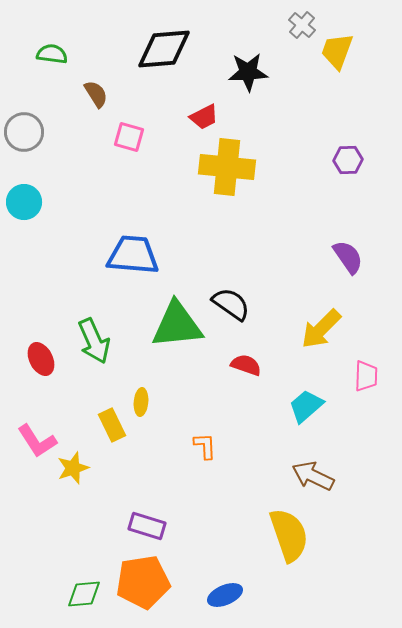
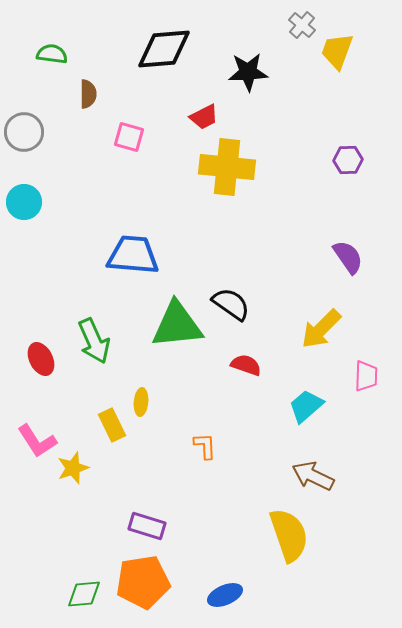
brown semicircle: moved 8 px left; rotated 32 degrees clockwise
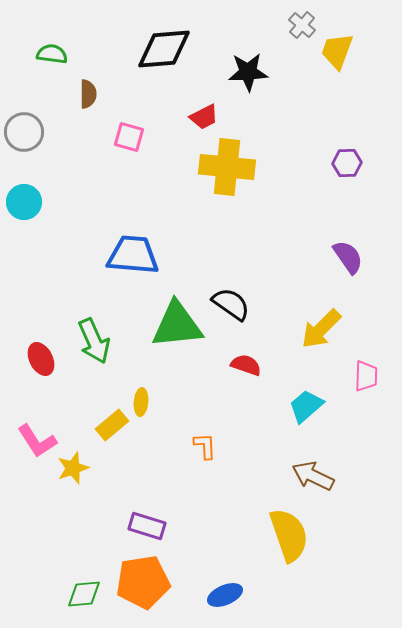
purple hexagon: moved 1 px left, 3 px down
yellow rectangle: rotated 76 degrees clockwise
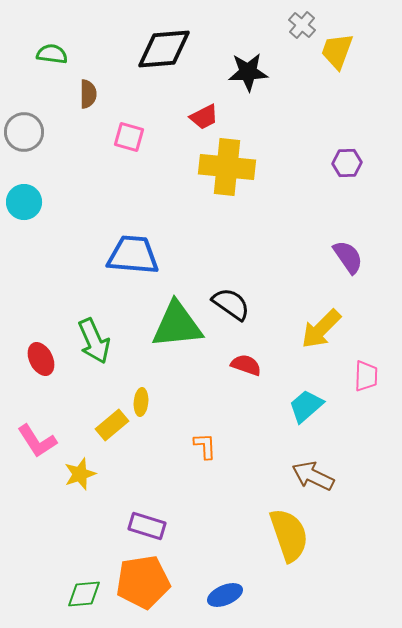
yellow star: moved 7 px right, 6 px down
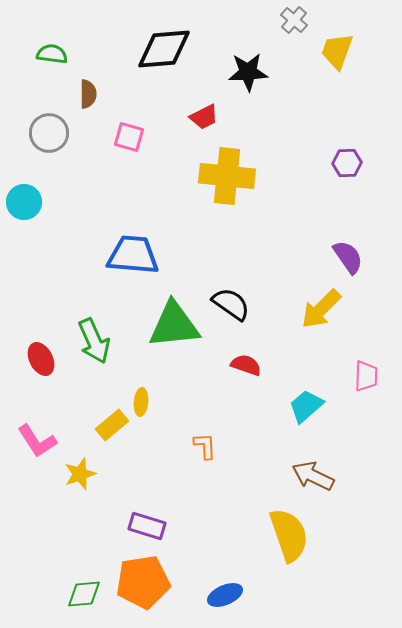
gray cross: moved 8 px left, 5 px up
gray circle: moved 25 px right, 1 px down
yellow cross: moved 9 px down
green triangle: moved 3 px left
yellow arrow: moved 20 px up
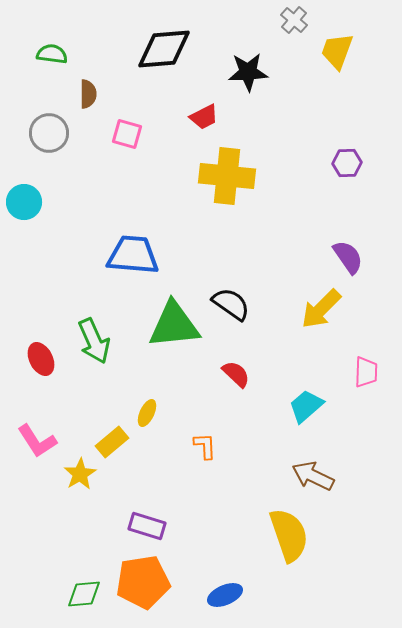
pink square: moved 2 px left, 3 px up
red semicircle: moved 10 px left, 9 px down; rotated 24 degrees clockwise
pink trapezoid: moved 4 px up
yellow ellipse: moved 6 px right, 11 px down; rotated 20 degrees clockwise
yellow rectangle: moved 17 px down
yellow star: rotated 12 degrees counterclockwise
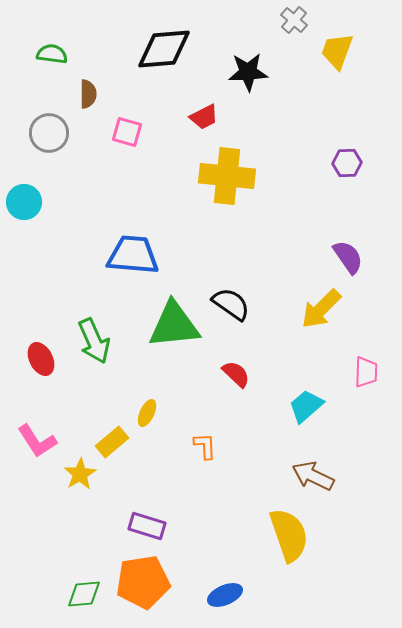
pink square: moved 2 px up
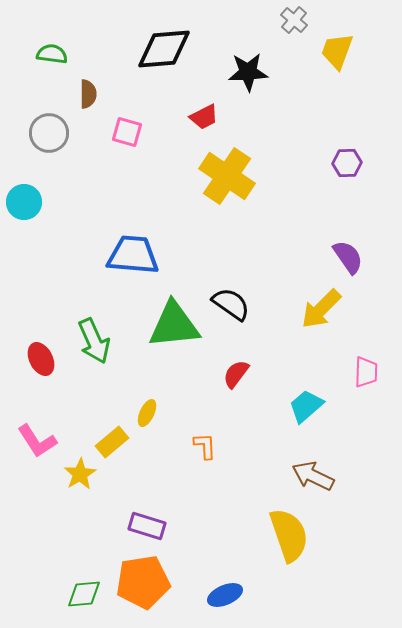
yellow cross: rotated 28 degrees clockwise
red semicircle: rotated 96 degrees counterclockwise
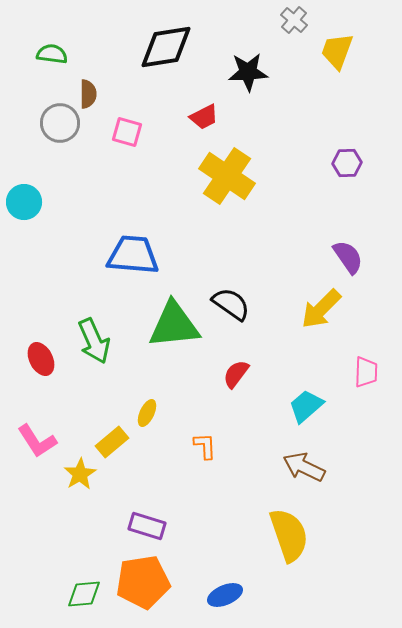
black diamond: moved 2 px right, 2 px up; rotated 4 degrees counterclockwise
gray circle: moved 11 px right, 10 px up
brown arrow: moved 9 px left, 9 px up
